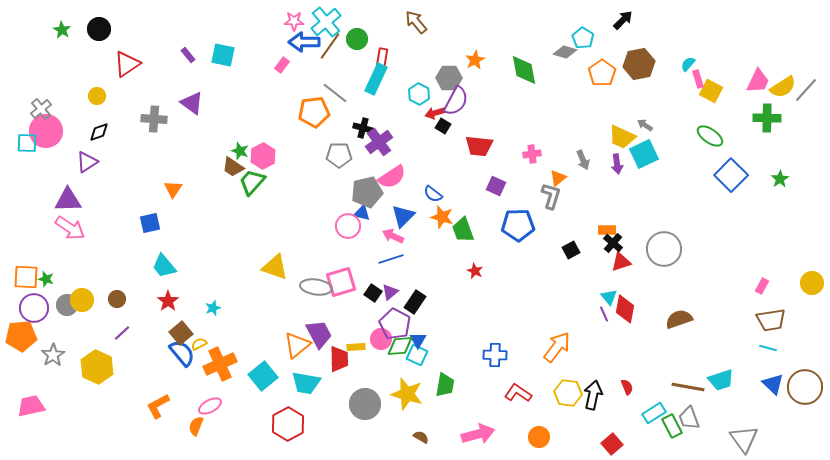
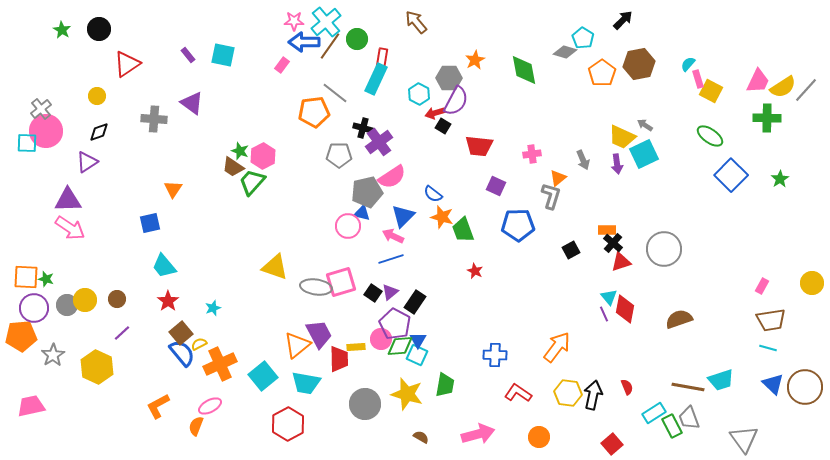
yellow circle at (82, 300): moved 3 px right
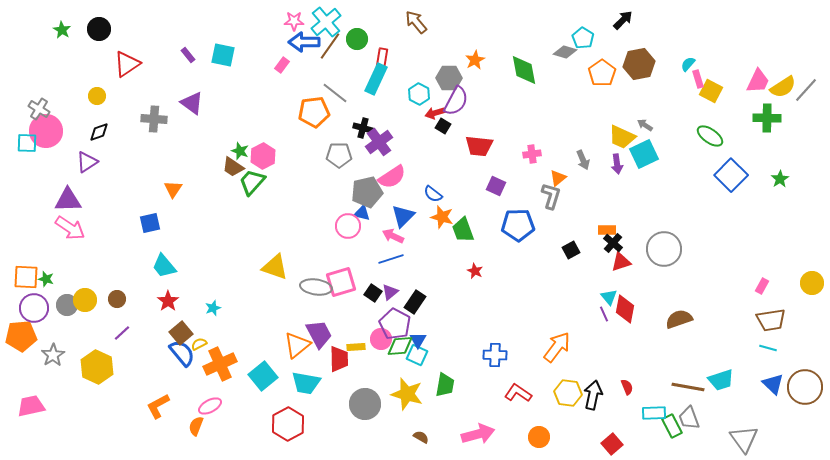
gray cross at (41, 109): moved 2 px left; rotated 20 degrees counterclockwise
cyan rectangle at (654, 413): rotated 30 degrees clockwise
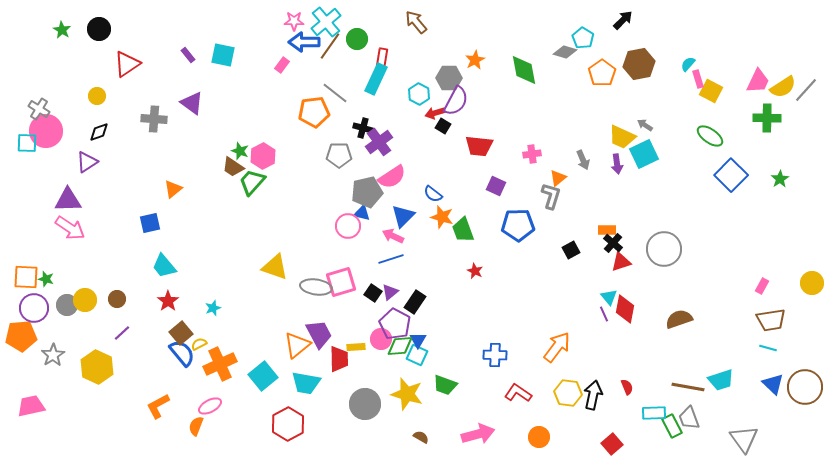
orange triangle at (173, 189): rotated 18 degrees clockwise
green trapezoid at (445, 385): rotated 100 degrees clockwise
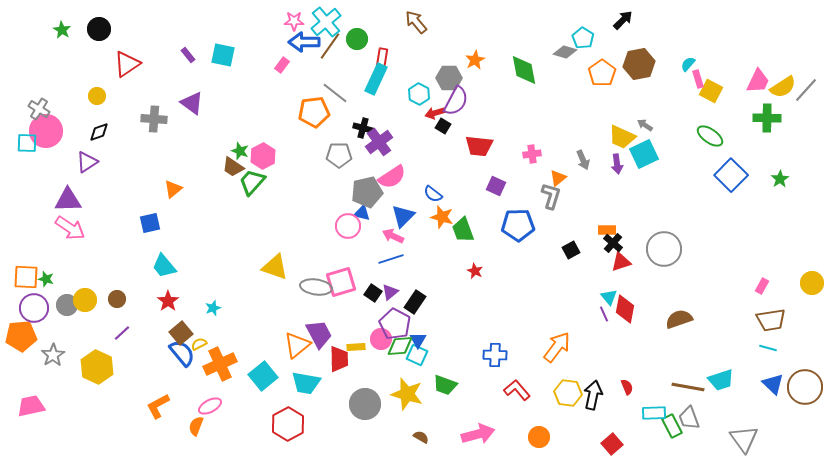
red L-shape at (518, 393): moved 1 px left, 3 px up; rotated 16 degrees clockwise
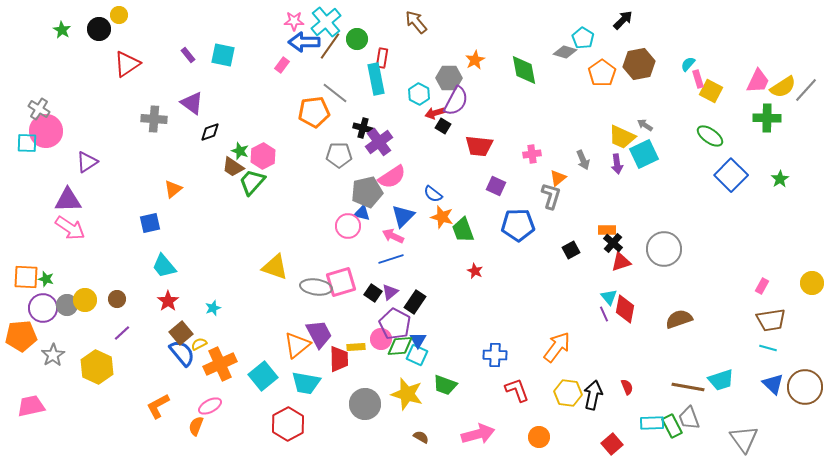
cyan rectangle at (376, 79): rotated 36 degrees counterclockwise
yellow circle at (97, 96): moved 22 px right, 81 px up
black diamond at (99, 132): moved 111 px right
purple circle at (34, 308): moved 9 px right
red L-shape at (517, 390): rotated 20 degrees clockwise
cyan rectangle at (654, 413): moved 2 px left, 10 px down
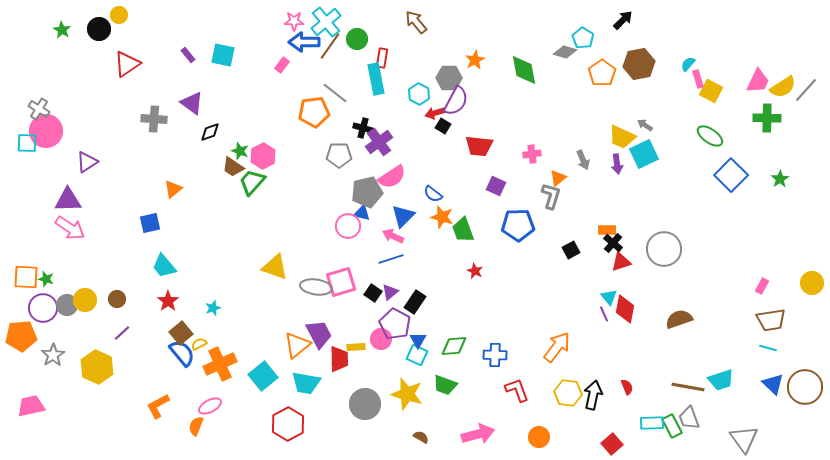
green diamond at (400, 346): moved 54 px right
